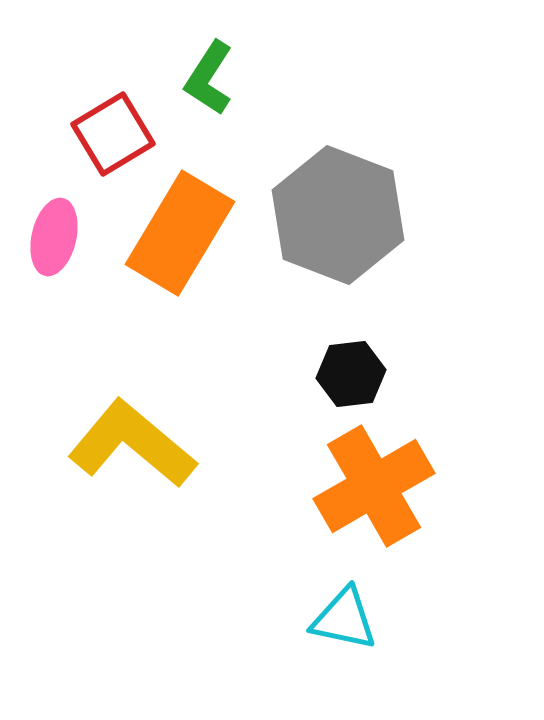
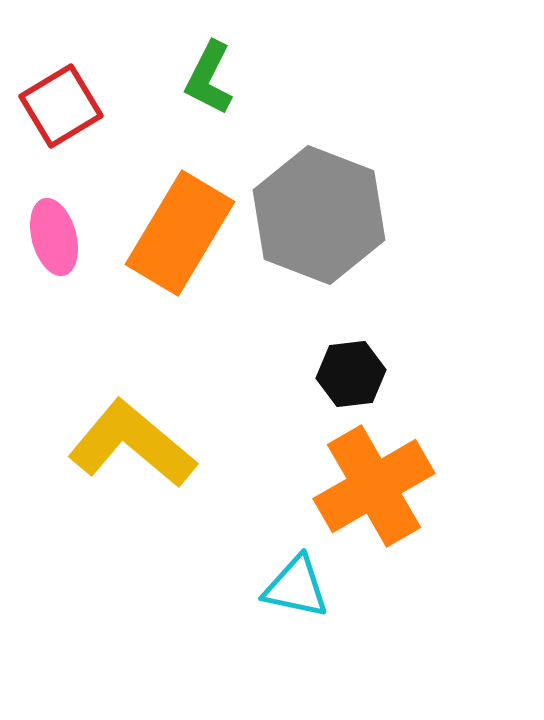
green L-shape: rotated 6 degrees counterclockwise
red square: moved 52 px left, 28 px up
gray hexagon: moved 19 px left
pink ellipse: rotated 28 degrees counterclockwise
cyan triangle: moved 48 px left, 32 px up
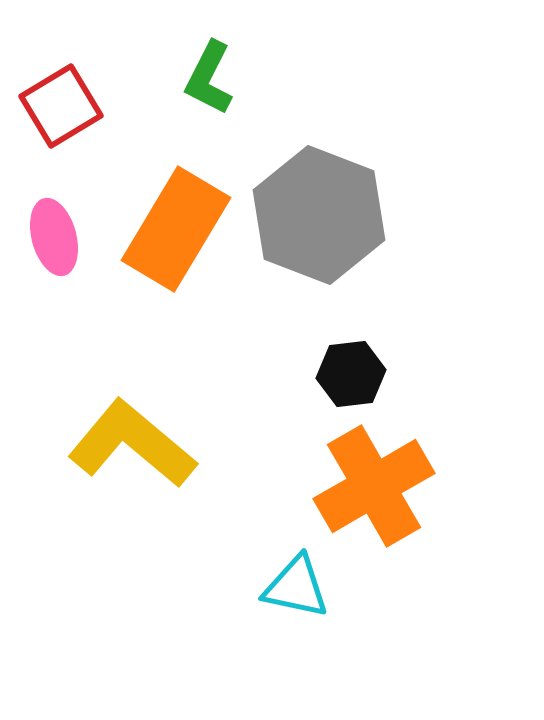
orange rectangle: moved 4 px left, 4 px up
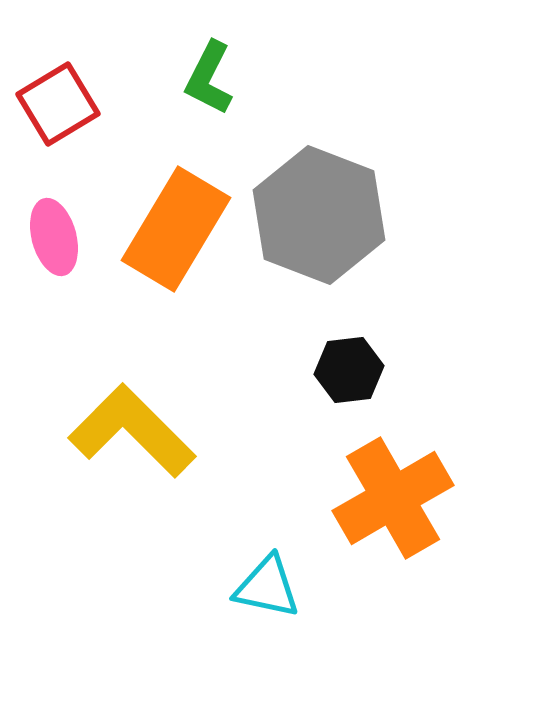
red square: moved 3 px left, 2 px up
black hexagon: moved 2 px left, 4 px up
yellow L-shape: moved 13 px up; rotated 5 degrees clockwise
orange cross: moved 19 px right, 12 px down
cyan triangle: moved 29 px left
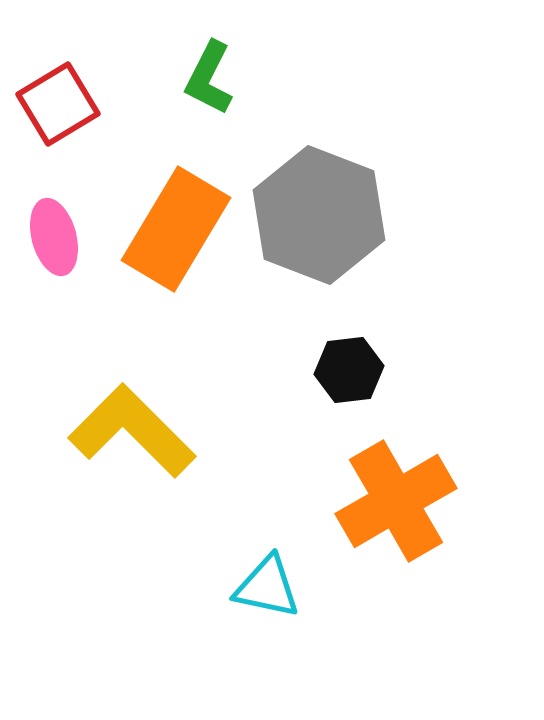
orange cross: moved 3 px right, 3 px down
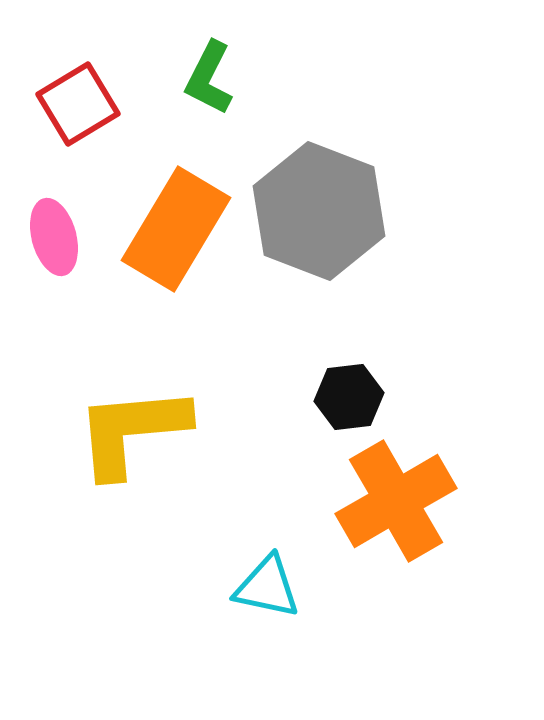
red square: moved 20 px right
gray hexagon: moved 4 px up
black hexagon: moved 27 px down
yellow L-shape: rotated 50 degrees counterclockwise
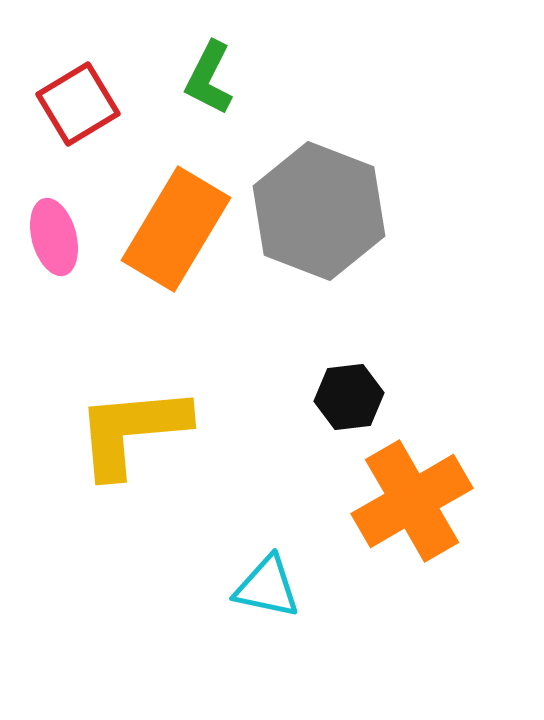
orange cross: moved 16 px right
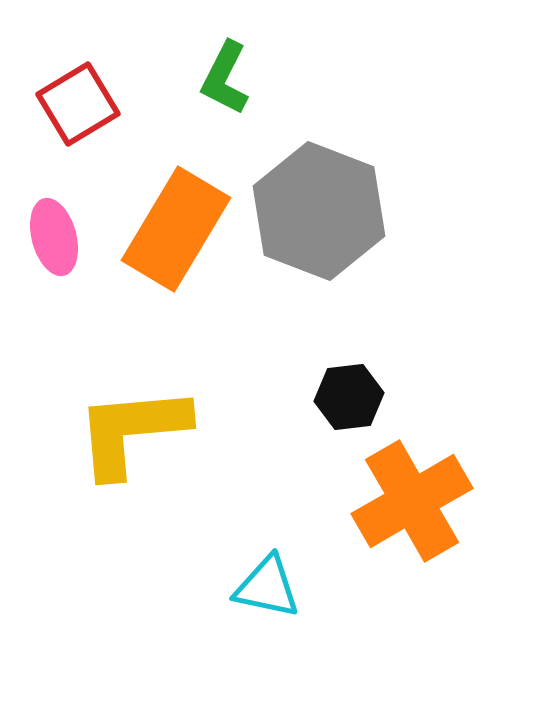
green L-shape: moved 16 px right
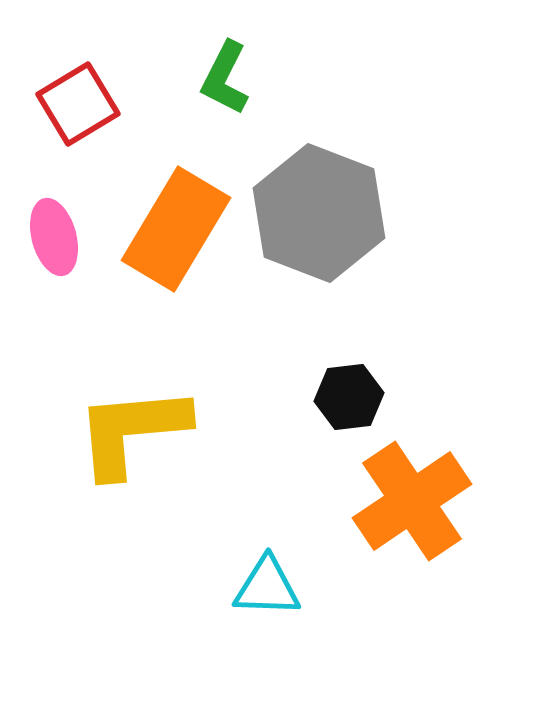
gray hexagon: moved 2 px down
orange cross: rotated 4 degrees counterclockwise
cyan triangle: rotated 10 degrees counterclockwise
